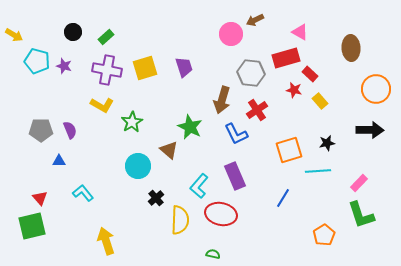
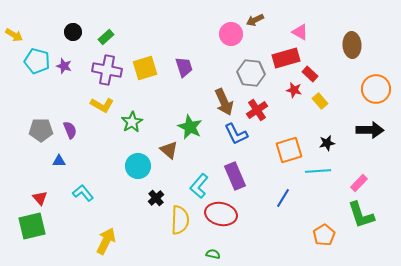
brown ellipse at (351, 48): moved 1 px right, 3 px up
brown arrow at (222, 100): moved 2 px right, 2 px down; rotated 40 degrees counterclockwise
yellow arrow at (106, 241): rotated 44 degrees clockwise
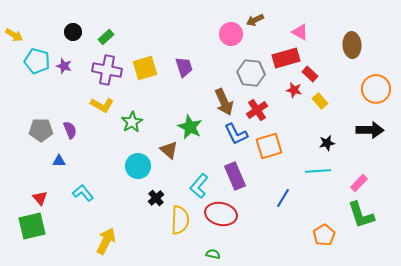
orange square at (289, 150): moved 20 px left, 4 px up
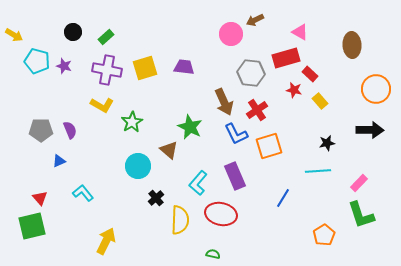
purple trapezoid at (184, 67): rotated 65 degrees counterclockwise
blue triangle at (59, 161): rotated 24 degrees counterclockwise
cyan L-shape at (199, 186): moved 1 px left, 3 px up
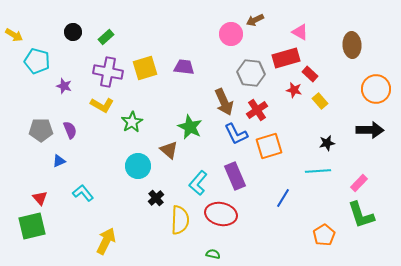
purple star at (64, 66): moved 20 px down
purple cross at (107, 70): moved 1 px right, 2 px down
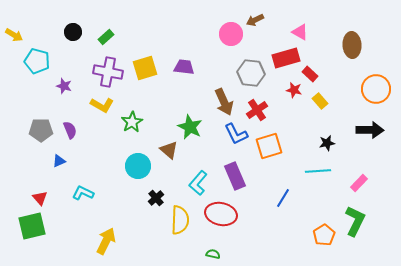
cyan L-shape at (83, 193): rotated 25 degrees counterclockwise
green L-shape at (361, 215): moved 6 px left, 6 px down; rotated 136 degrees counterclockwise
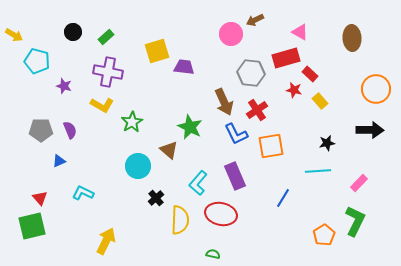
brown ellipse at (352, 45): moved 7 px up
yellow square at (145, 68): moved 12 px right, 17 px up
orange square at (269, 146): moved 2 px right; rotated 8 degrees clockwise
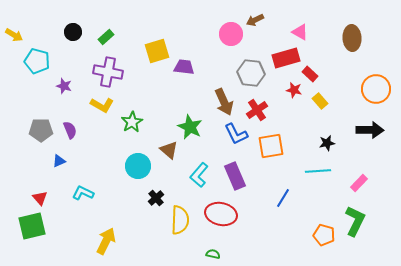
cyan L-shape at (198, 183): moved 1 px right, 8 px up
orange pentagon at (324, 235): rotated 25 degrees counterclockwise
